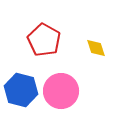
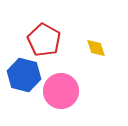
blue hexagon: moved 3 px right, 15 px up
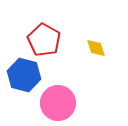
pink circle: moved 3 px left, 12 px down
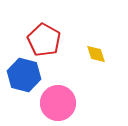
yellow diamond: moved 6 px down
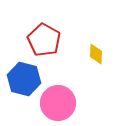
yellow diamond: rotated 20 degrees clockwise
blue hexagon: moved 4 px down
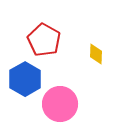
blue hexagon: moved 1 px right; rotated 16 degrees clockwise
pink circle: moved 2 px right, 1 px down
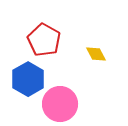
yellow diamond: rotated 30 degrees counterclockwise
blue hexagon: moved 3 px right
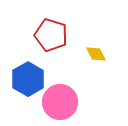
red pentagon: moved 7 px right, 5 px up; rotated 12 degrees counterclockwise
pink circle: moved 2 px up
